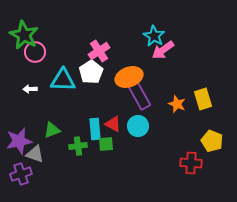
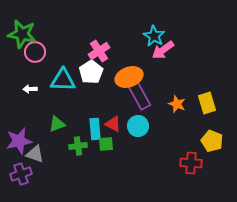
green star: moved 2 px left, 1 px up; rotated 16 degrees counterclockwise
yellow rectangle: moved 4 px right, 4 px down
green triangle: moved 5 px right, 6 px up
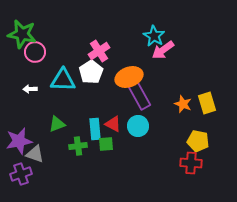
orange star: moved 6 px right
yellow pentagon: moved 14 px left; rotated 10 degrees counterclockwise
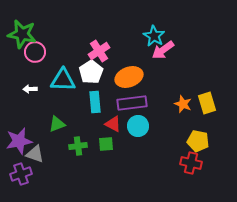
purple rectangle: moved 7 px left, 8 px down; rotated 68 degrees counterclockwise
cyan rectangle: moved 27 px up
red cross: rotated 10 degrees clockwise
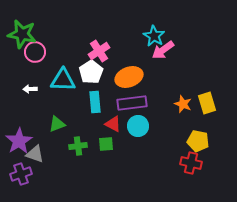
purple star: rotated 20 degrees counterclockwise
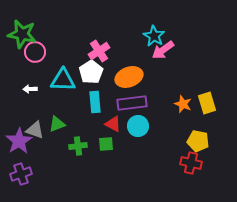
gray triangle: moved 24 px up
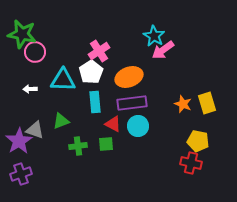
green triangle: moved 4 px right, 3 px up
